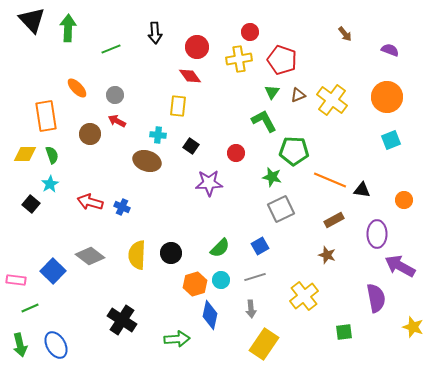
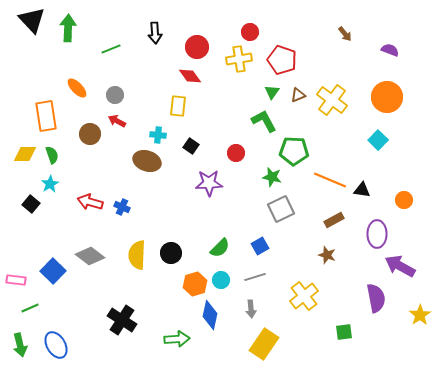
cyan square at (391, 140): moved 13 px left; rotated 24 degrees counterclockwise
yellow star at (413, 327): moved 7 px right, 12 px up; rotated 20 degrees clockwise
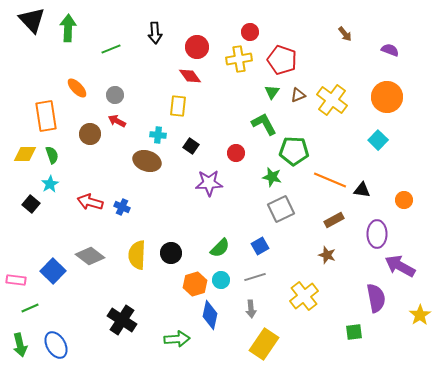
green L-shape at (264, 121): moved 3 px down
green square at (344, 332): moved 10 px right
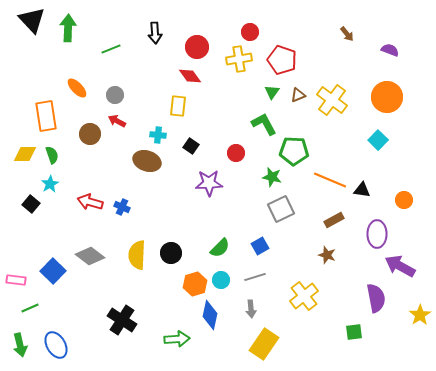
brown arrow at (345, 34): moved 2 px right
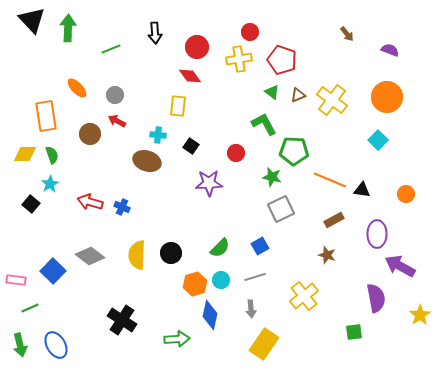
green triangle at (272, 92): rotated 28 degrees counterclockwise
orange circle at (404, 200): moved 2 px right, 6 px up
